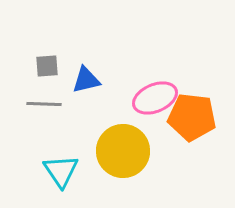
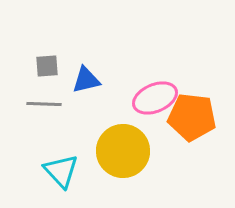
cyan triangle: rotated 9 degrees counterclockwise
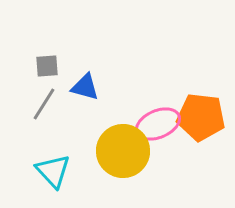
blue triangle: moved 1 px left, 7 px down; rotated 28 degrees clockwise
pink ellipse: moved 3 px right, 26 px down
gray line: rotated 60 degrees counterclockwise
orange pentagon: moved 9 px right
cyan triangle: moved 8 px left
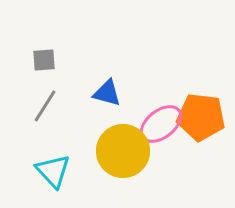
gray square: moved 3 px left, 6 px up
blue triangle: moved 22 px right, 6 px down
gray line: moved 1 px right, 2 px down
pink ellipse: moved 3 px right; rotated 15 degrees counterclockwise
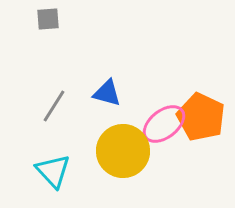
gray square: moved 4 px right, 41 px up
gray line: moved 9 px right
orange pentagon: rotated 18 degrees clockwise
pink ellipse: moved 3 px right
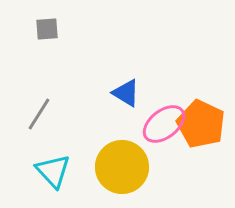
gray square: moved 1 px left, 10 px down
blue triangle: moved 19 px right; rotated 16 degrees clockwise
gray line: moved 15 px left, 8 px down
orange pentagon: moved 7 px down
yellow circle: moved 1 px left, 16 px down
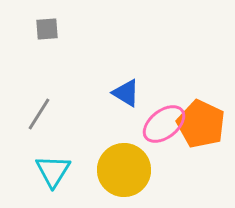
yellow circle: moved 2 px right, 3 px down
cyan triangle: rotated 15 degrees clockwise
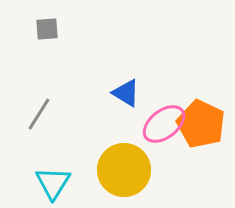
cyan triangle: moved 12 px down
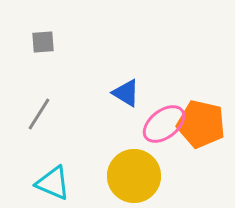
gray square: moved 4 px left, 13 px down
orange pentagon: rotated 12 degrees counterclockwise
yellow circle: moved 10 px right, 6 px down
cyan triangle: rotated 39 degrees counterclockwise
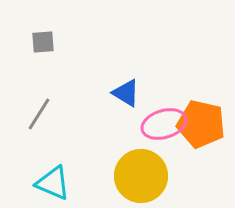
pink ellipse: rotated 21 degrees clockwise
yellow circle: moved 7 px right
